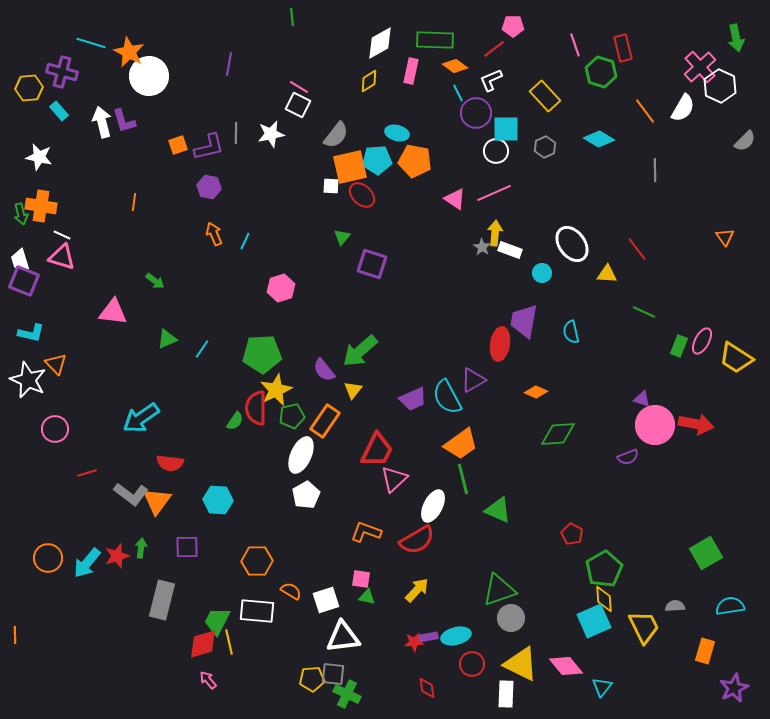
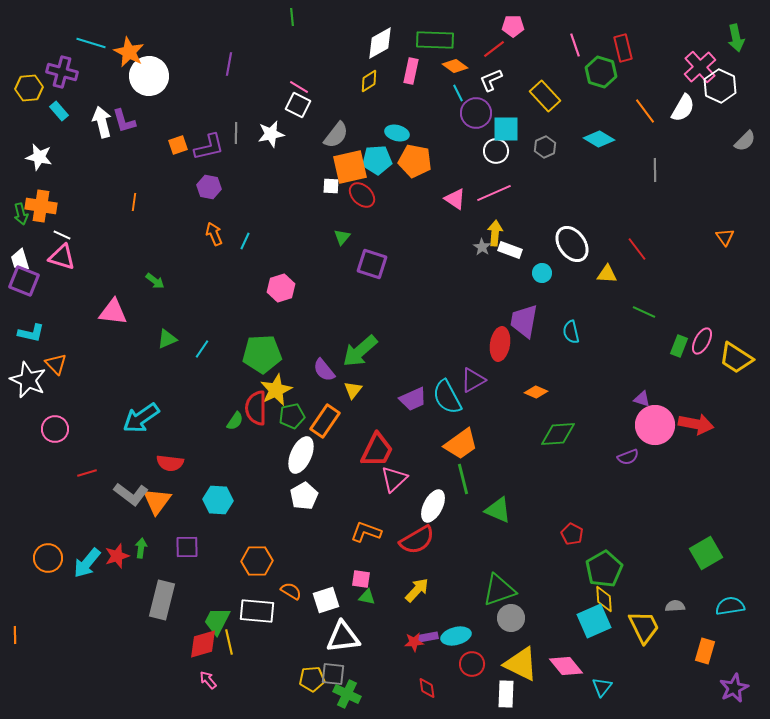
white pentagon at (306, 495): moved 2 px left, 1 px down
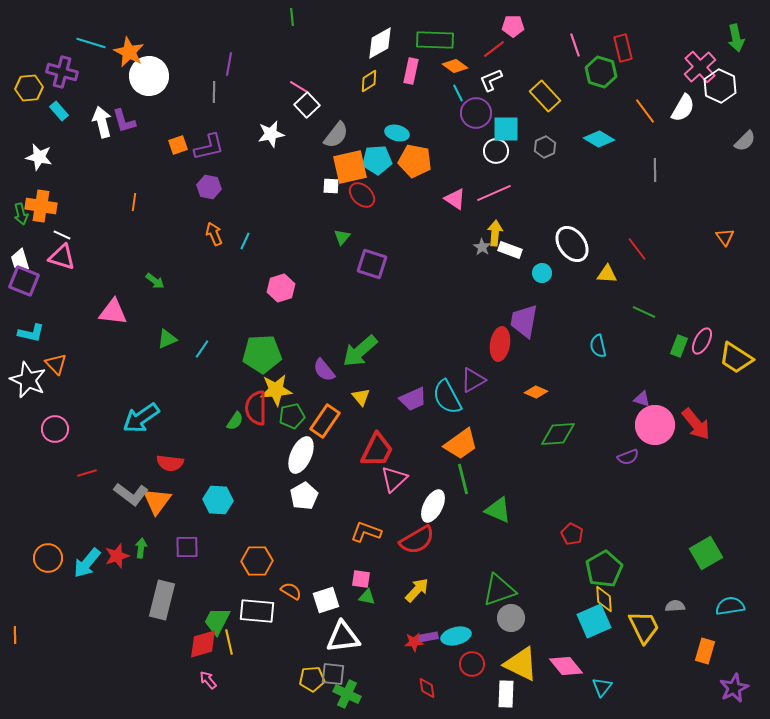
white square at (298, 105): moved 9 px right; rotated 20 degrees clockwise
gray line at (236, 133): moved 22 px left, 41 px up
cyan semicircle at (571, 332): moved 27 px right, 14 px down
yellow star at (276, 390): rotated 20 degrees clockwise
yellow triangle at (353, 390): moved 8 px right, 7 px down; rotated 18 degrees counterclockwise
red arrow at (696, 424): rotated 40 degrees clockwise
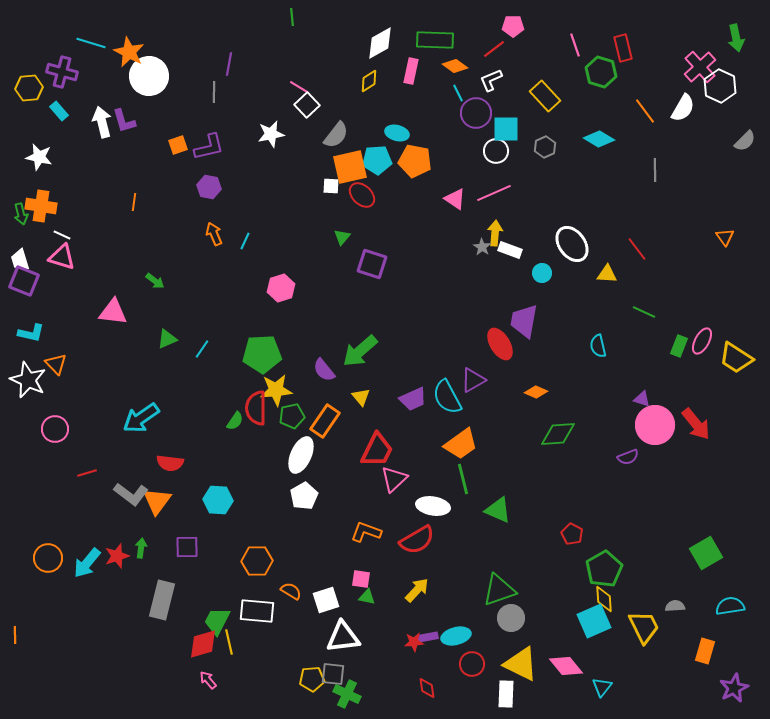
red ellipse at (500, 344): rotated 40 degrees counterclockwise
white ellipse at (433, 506): rotated 72 degrees clockwise
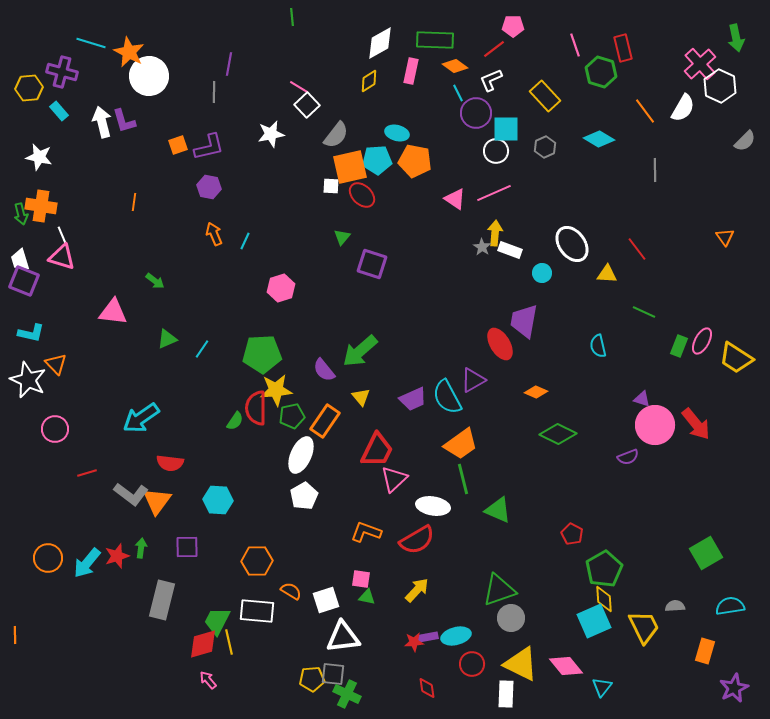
pink cross at (700, 67): moved 3 px up
white line at (62, 235): rotated 42 degrees clockwise
green diamond at (558, 434): rotated 30 degrees clockwise
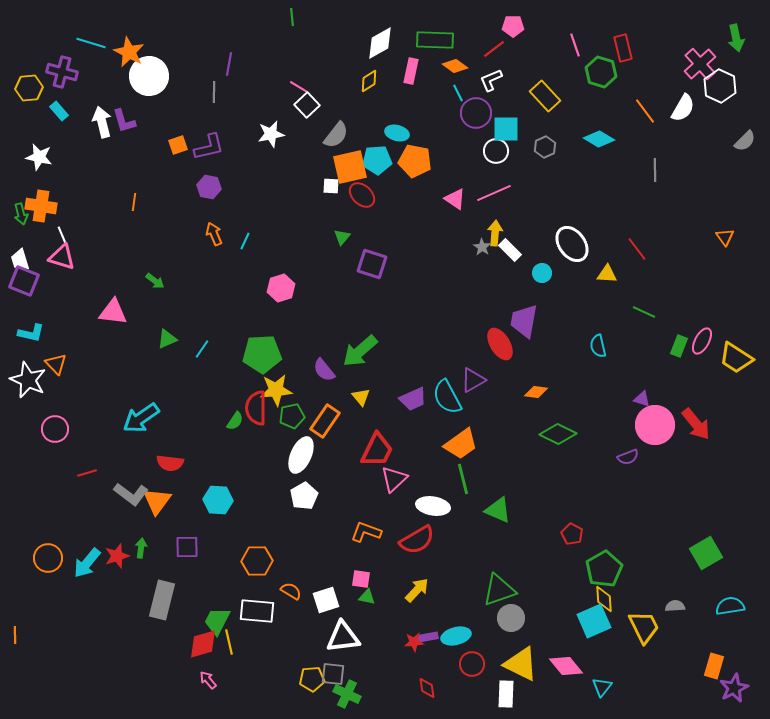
white rectangle at (510, 250): rotated 25 degrees clockwise
orange diamond at (536, 392): rotated 15 degrees counterclockwise
orange rectangle at (705, 651): moved 9 px right, 15 px down
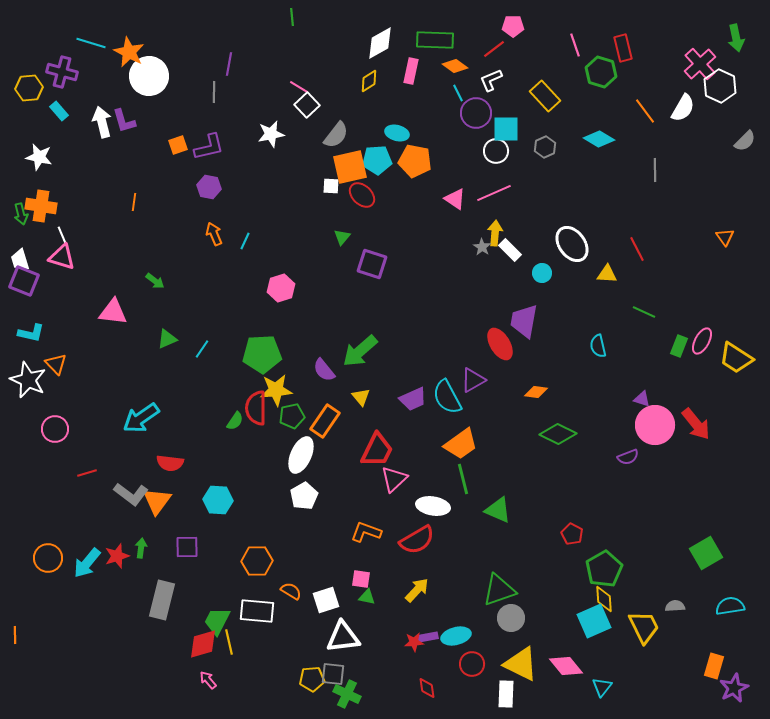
red line at (637, 249): rotated 10 degrees clockwise
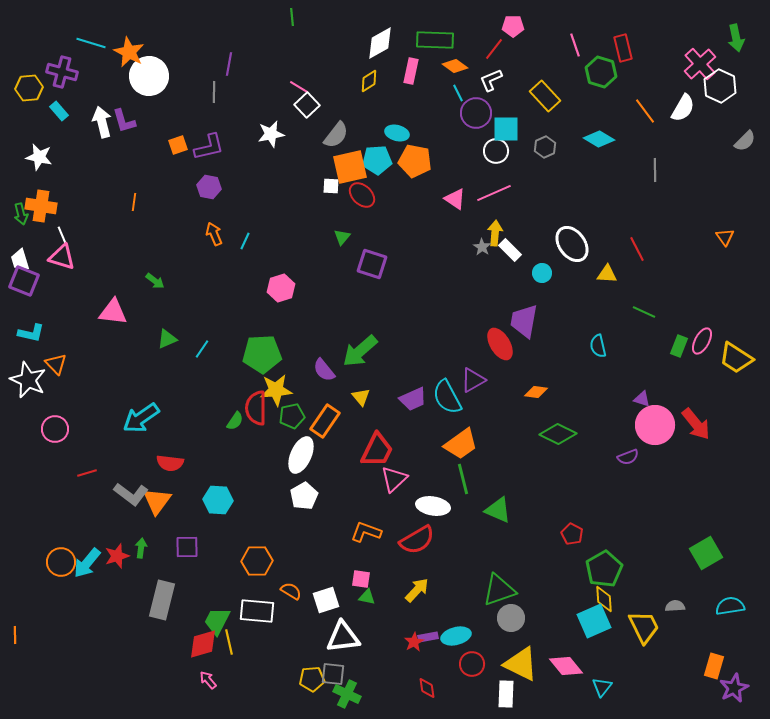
red line at (494, 49): rotated 15 degrees counterclockwise
orange circle at (48, 558): moved 13 px right, 4 px down
red star at (414, 642): rotated 24 degrees counterclockwise
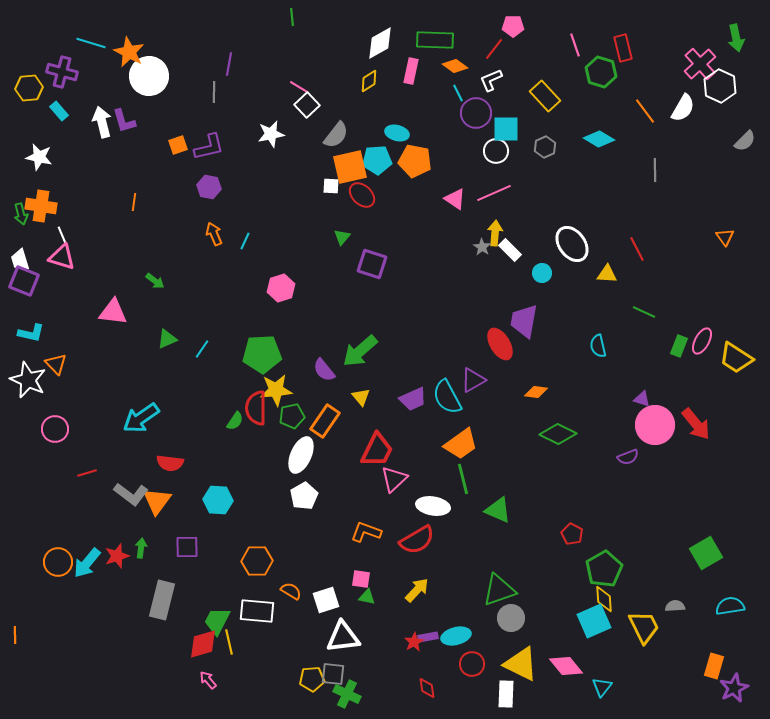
orange circle at (61, 562): moved 3 px left
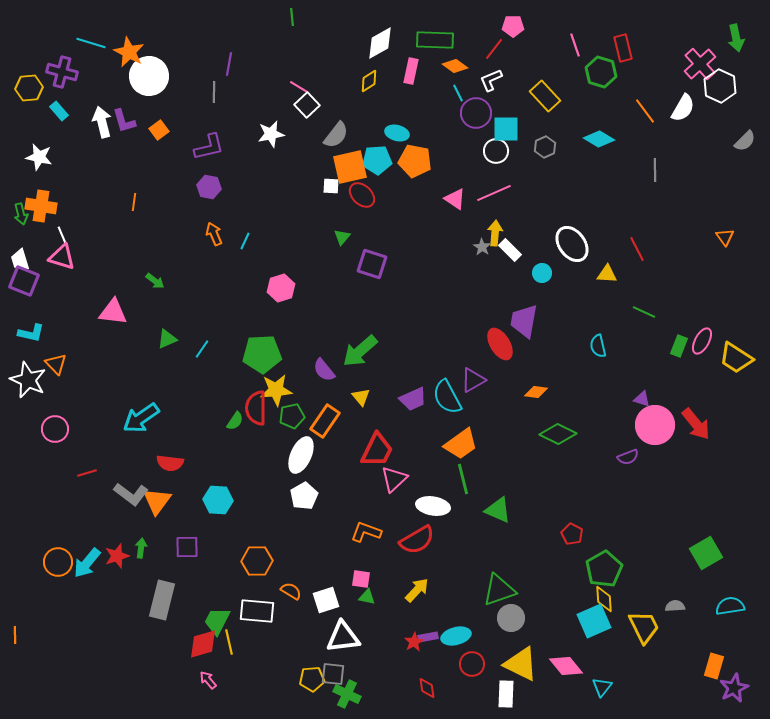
orange square at (178, 145): moved 19 px left, 15 px up; rotated 18 degrees counterclockwise
